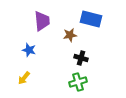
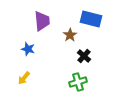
brown star: rotated 24 degrees counterclockwise
blue star: moved 1 px left, 1 px up
black cross: moved 3 px right, 2 px up; rotated 24 degrees clockwise
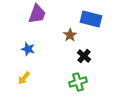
purple trapezoid: moved 5 px left, 7 px up; rotated 25 degrees clockwise
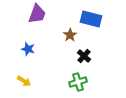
yellow arrow: moved 3 px down; rotated 96 degrees counterclockwise
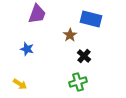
blue star: moved 1 px left
yellow arrow: moved 4 px left, 3 px down
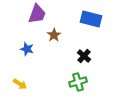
brown star: moved 16 px left
